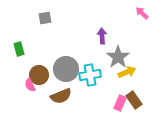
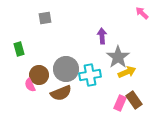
brown semicircle: moved 3 px up
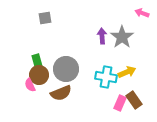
pink arrow: rotated 24 degrees counterclockwise
green rectangle: moved 18 px right, 12 px down
gray star: moved 4 px right, 20 px up
cyan cross: moved 16 px right, 2 px down; rotated 20 degrees clockwise
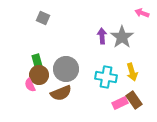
gray square: moved 2 px left; rotated 32 degrees clockwise
yellow arrow: moved 5 px right; rotated 96 degrees clockwise
pink rectangle: rotated 42 degrees clockwise
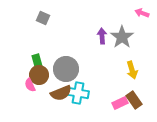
yellow arrow: moved 2 px up
cyan cross: moved 28 px left, 16 px down
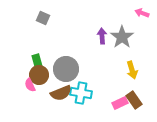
cyan cross: moved 3 px right
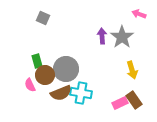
pink arrow: moved 3 px left, 1 px down
brown circle: moved 6 px right
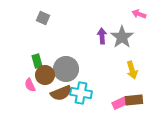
brown rectangle: rotated 60 degrees counterclockwise
